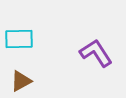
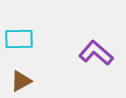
purple L-shape: rotated 16 degrees counterclockwise
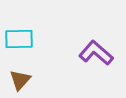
brown triangle: moved 1 px left, 1 px up; rotated 20 degrees counterclockwise
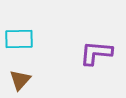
purple L-shape: rotated 36 degrees counterclockwise
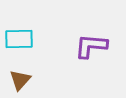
purple L-shape: moved 5 px left, 7 px up
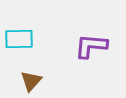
brown triangle: moved 11 px right, 1 px down
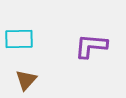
brown triangle: moved 5 px left, 1 px up
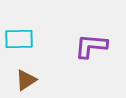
brown triangle: rotated 15 degrees clockwise
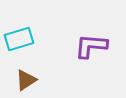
cyan rectangle: rotated 16 degrees counterclockwise
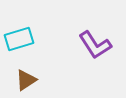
purple L-shape: moved 4 px right, 1 px up; rotated 128 degrees counterclockwise
